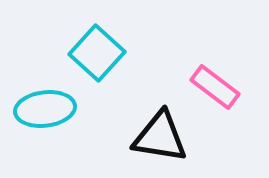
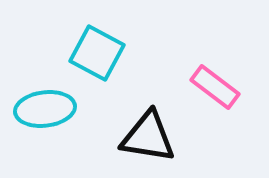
cyan square: rotated 14 degrees counterclockwise
black triangle: moved 12 px left
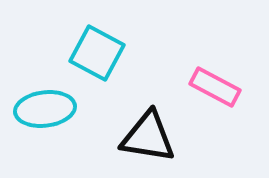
pink rectangle: rotated 9 degrees counterclockwise
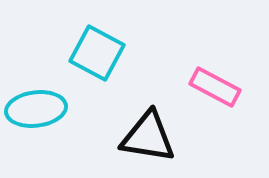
cyan ellipse: moved 9 px left
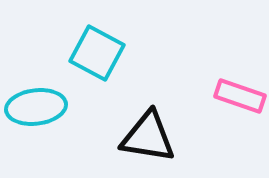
pink rectangle: moved 25 px right, 9 px down; rotated 9 degrees counterclockwise
cyan ellipse: moved 2 px up
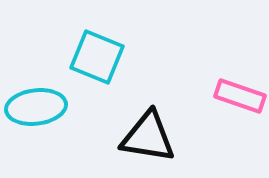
cyan square: moved 4 px down; rotated 6 degrees counterclockwise
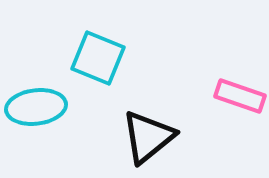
cyan square: moved 1 px right, 1 px down
black triangle: rotated 48 degrees counterclockwise
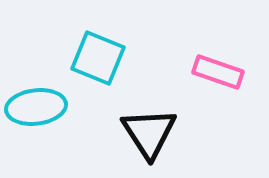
pink rectangle: moved 22 px left, 24 px up
black triangle: moved 1 px right, 4 px up; rotated 24 degrees counterclockwise
